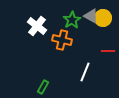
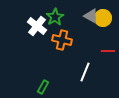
green star: moved 17 px left, 3 px up
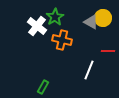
gray triangle: moved 6 px down
white line: moved 4 px right, 2 px up
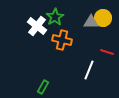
gray triangle: rotated 28 degrees counterclockwise
red line: moved 1 px left, 1 px down; rotated 16 degrees clockwise
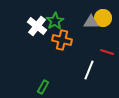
green star: moved 4 px down
